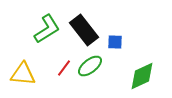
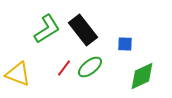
black rectangle: moved 1 px left
blue square: moved 10 px right, 2 px down
green ellipse: moved 1 px down
yellow triangle: moved 5 px left; rotated 16 degrees clockwise
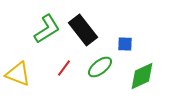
green ellipse: moved 10 px right
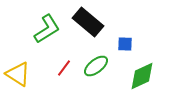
black rectangle: moved 5 px right, 8 px up; rotated 12 degrees counterclockwise
green ellipse: moved 4 px left, 1 px up
yellow triangle: rotated 12 degrees clockwise
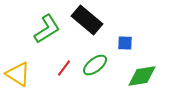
black rectangle: moved 1 px left, 2 px up
blue square: moved 1 px up
green ellipse: moved 1 px left, 1 px up
green diamond: rotated 16 degrees clockwise
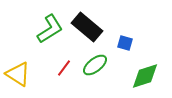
black rectangle: moved 7 px down
green L-shape: moved 3 px right
blue square: rotated 14 degrees clockwise
green diamond: moved 3 px right; rotated 8 degrees counterclockwise
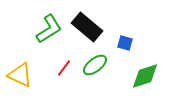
green L-shape: moved 1 px left
yellow triangle: moved 2 px right, 1 px down; rotated 8 degrees counterclockwise
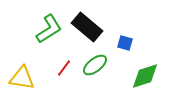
yellow triangle: moved 2 px right, 3 px down; rotated 16 degrees counterclockwise
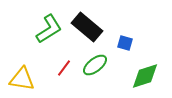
yellow triangle: moved 1 px down
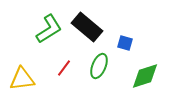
green ellipse: moved 4 px right, 1 px down; rotated 30 degrees counterclockwise
yellow triangle: rotated 16 degrees counterclockwise
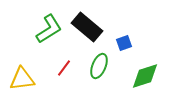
blue square: moved 1 px left; rotated 35 degrees counterclockwise
